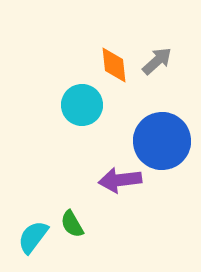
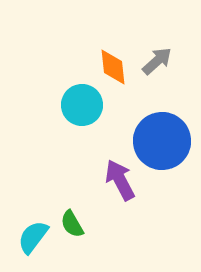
orange diamond: moved 1 px left, 2 px down
purple arrow: rotated 69 degrees clockwise
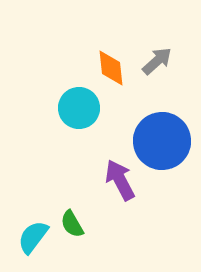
orange diamond: moved 2 px left, 1 px down
cyan circle: moved 3 px left, 3 px down
